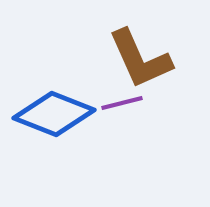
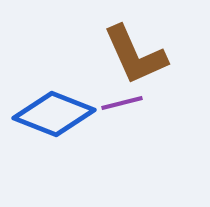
brown L-shape: moved 5 px left, 4 px up
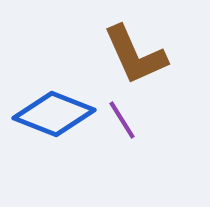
purple line: moved 17 px down; rotated 72 degrees clockwise
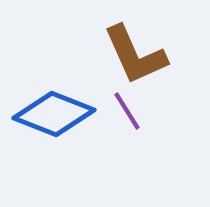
purple line: moved 5 px right, 9 px up
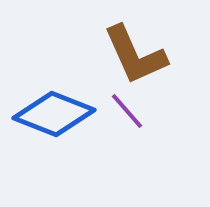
purple line: rotated 9 degrees counterclockwise
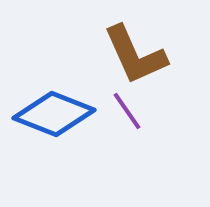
purple line: rotated 6 degrees clockwise
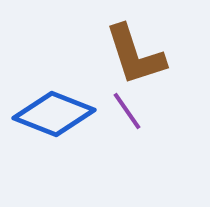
brown L-shape: rotated 6 degrees clockwise
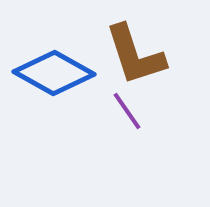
blue diamond: moved 41 px up; rotated 8 degrees clockwise
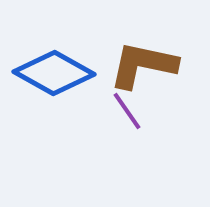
brown L-shape: moved 8 px right, 10 px down; rotated 120 degrees clockwise
